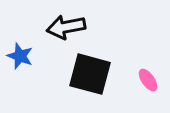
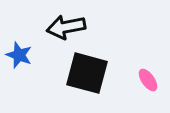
blue star: moved 1 px left, 1 px up
black square: moved 3 px left, 1 px up
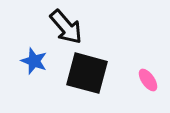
black arrow: rotated 120 degrees counterclockwise
blue star: moved 15 px right, 6 px down
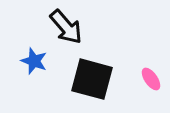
black square: moved 5 px right, 6 px down
pink ellipse: moved 3 px right, 1 px up
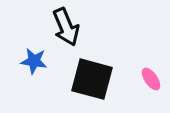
black arrow: rotated 18 degrees clockwise
blue star: rotated 12 degrees counterclockwise
